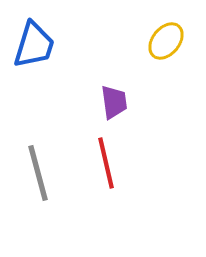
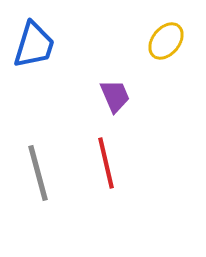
purple trapezoid: moved 1 px right, 6 px up; rotated 15 degrees counterclockwise
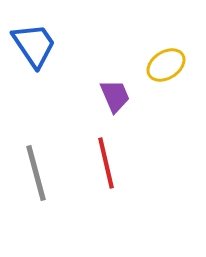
yellow ellipse: moved 24 px down; rotated 18 degrees clockwise
blue trapezoid: rotated 51 degrees counterclockwise
gray line: moved 2 px left
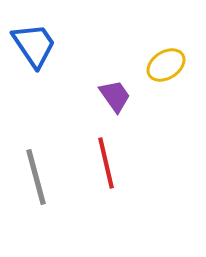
purple trapezoid: rotated 12 degrees counterclockwise
gray line: moved 4 px down
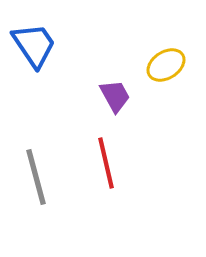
purple trapezoid: rotated 6 degrees clockwise
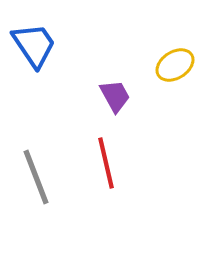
yellow ellipse: moved 9 px right
gray line: rotated 6 degrees counterclockwise
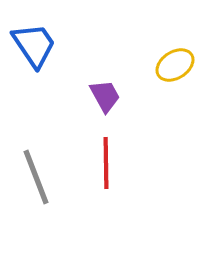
purple trapezoid: moved 10 px left
red line: rotated 12 degrees clockwise
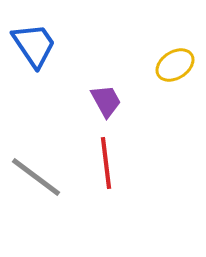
purple trapezoid: moved 1 px right, 5 px down
red line: rotated 6 degrees counterclockwise
gray line: rotated 32 degrees counterclockwise
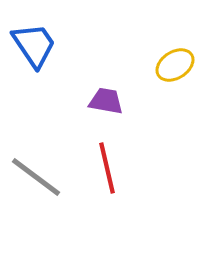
purple trapezoid: rotated 51 degrees counterclockwise
red line: moved 1 px right, 5 px down; rotated 6 degrees counterclockwise
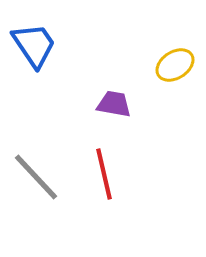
purple trapezoid: moved 8 px right, 3 px down
red line: moved 3 px left, 6 px down
gray line: rotated 10 degrees clockwise
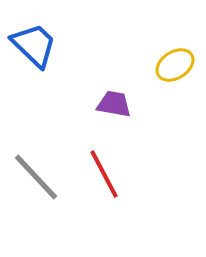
blue trapezoid: rotated 12 degrees counterclockwise
red line: rotated 15 degrees counterclockwise
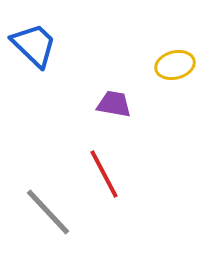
yellow ellipse: rotated 18 degrees clockwise
gray line: moved 12 px right, 35 px down
